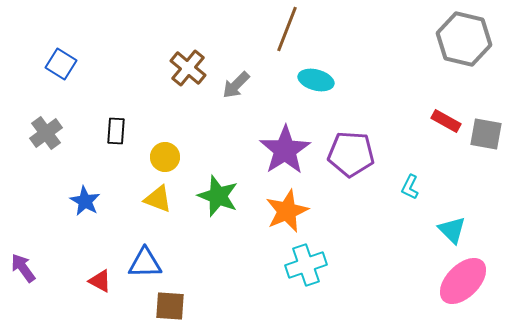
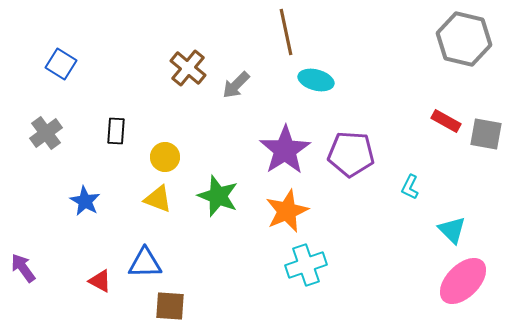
brown line: moved 1 px left, 3 px down; rotated 33 degrees counterclockwise
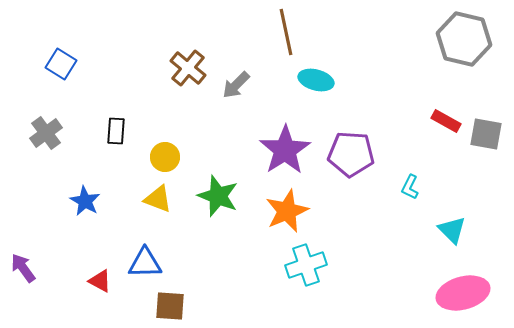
pink ellipse: moved 12 px down; rotated 30 degrees clockwise
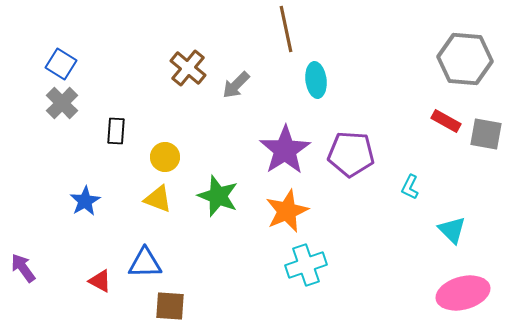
brown line: moved 3 px up
gray hexagon: moved 1 px right, 20 px down; rotated 8 degrees counterclockwise
cyan ellipse: rotated 68 degrees clockwise
gray cross: moved 16 px right, 30 px up; rotated 8 degrees counterclockwise
blue star: rotated 12 degrees clockwise
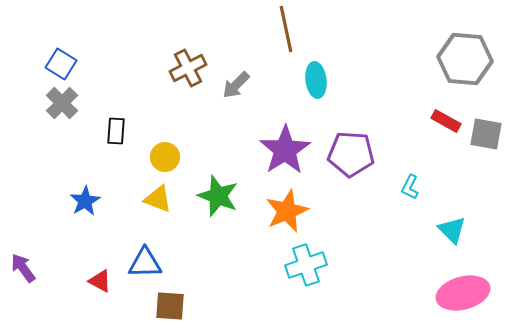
brown cross: rotated 24 degrees clockwise
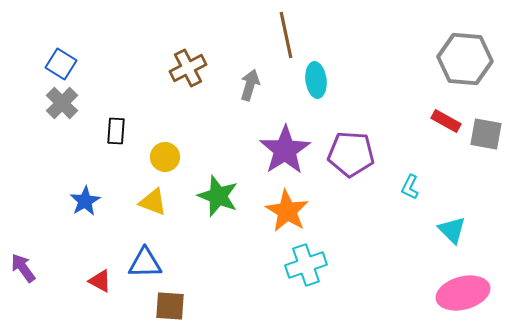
brown line: moved 6 px down
gray arrow: moved 14 px right; rotated 152 degrees clockwise
yellow triangle: moved 5 px left, 3 px down
orange star: rotated 18 degrees counterclockwise
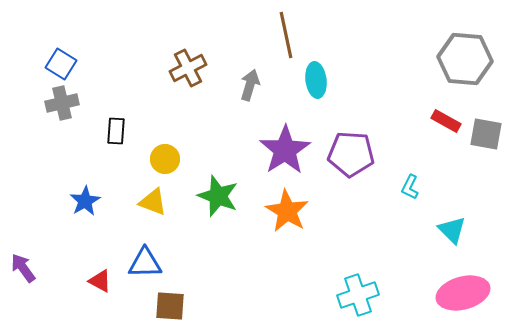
gray cross: rotated 32 degrees clockwise
yellow circle: moved 2 px down
cyan cross: moved 52 px right, 30 px down
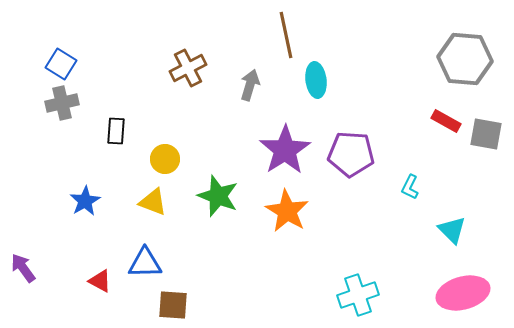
brown square: moved 3 px right, 1 px up
